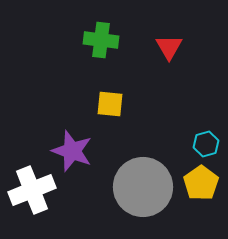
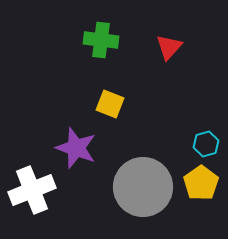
red triangle: rotated 12 degrees clockwise
yellow square: rotated 16 degrees clockwise
purple star: moved 4 px right, 3 px up
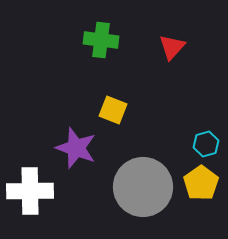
red triangle: moved 3 px right
yellow square: moved 3 px right, 6 px down
white cross: moved 2 px left, 1 px down; rotated 21 degrees clockwise
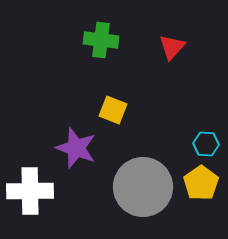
cyan hexagon: rotated 20 degrees clockwise
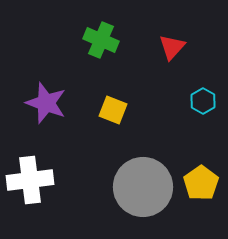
green cross: rotated 16 degrees clockwise
cyan hexagon: moved 3 px left, 43 px up; rotated 25 degrees clockwise
purple star: moved 30 px left, 45 px up
white cross: moved 11 px up; rotated 6 degrees counterclockwise
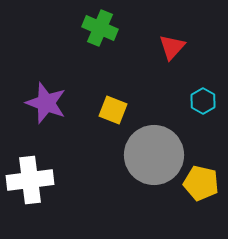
green cross: moved 1 px left, 12 px up
yellow pentagon: rotated 24 degrees counterclockwise
gray circle: moved 11 px right, 32 px up
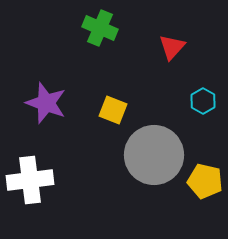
yellow pentagon: moved 4 px right, 2 px up
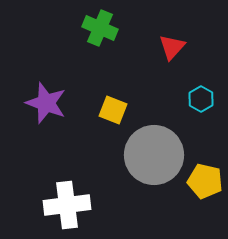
cyan hexagon: moved 2 px left, 2 px up
white cross: moved 37 px right, 25 px down
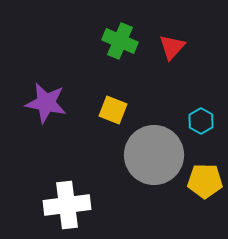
green cross: moved 20 px right, 13 px down
cyan hexagon: moved 22 px down
purple star: rotated 9 degrees counterclockwise
yellow pentagon: rotated 12 degrees counterclockwise
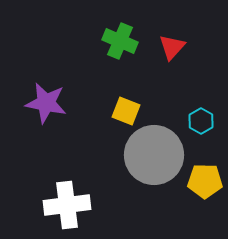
yellow square: moved 13 px right, 1 px down
